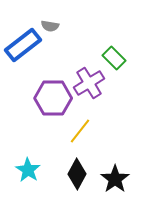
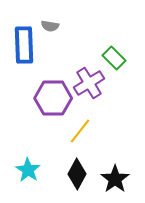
blue rectangle: moved 1 px right; rotated 54 degrees counterclockwise
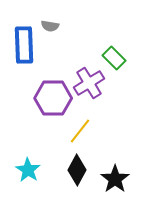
black diamond: moved 4 px up
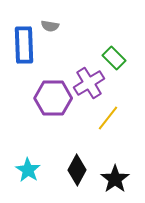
yellow line: moved 28 px right, 13 px up
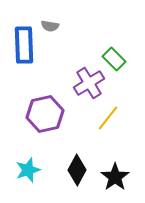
green rectangle: moved 1 px down
purple hexagon: moved 8 px left, 16 px down; rotated 12 degrees counterclockwise
cyan star: rotated 20 degrees clockwise
black star: moved 2 px up
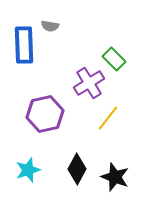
black diamond: moved 1 px up
black star: rotated 16 degrees counterclockwise
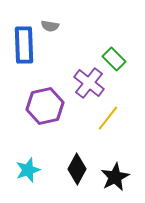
purple cross: rotated 20 degrees counterclockwise
purple hexagon: moved 8 px up
black star: rotated 24 degrees clockwise
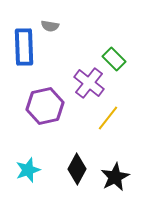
blue rectangle: moved 2 px down
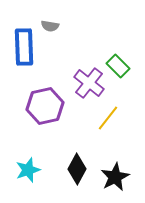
green rectangle: moved 4 px right, 7 px down
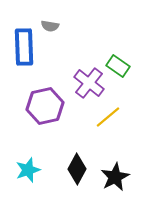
green rectangle: rotated 10 degrees counterclockwise
yellow line: moved 1 px up; rotated 12 degrees clockwise
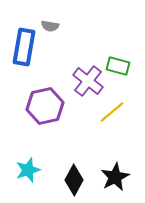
blue rectangle: rotated 12 degrees clockwise
green rectangle: rotated 20 degrees counterclockwise
purple cross: moved 1 px left, 2 px up
yellow line: moved 4 px right, 5 px up
black diamond: moved 3 px left, 11 px down
